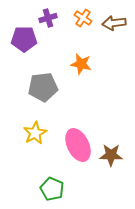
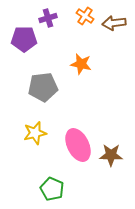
orange cross: moved 2 px right, 2 px up
yellow star: rotated 15 degrees clockwise
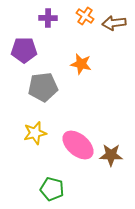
purple cross: rotated 18 degrees clockwise
purple pentagon: moved 11 px down
pink ellipse: rotated 24 degrees counterclockwise
green pentagon: rotated 10 degrees counterclockwise
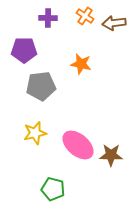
gray pentagon: moved 2 px left, 1 px up
green pentagon: moved 1 px right
